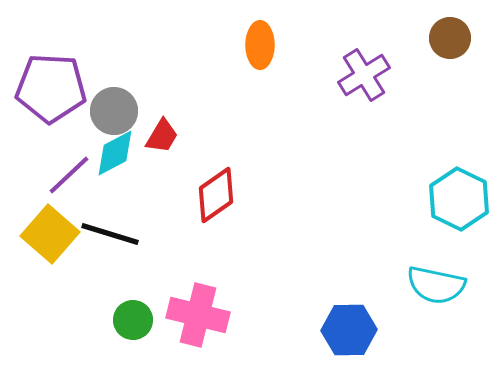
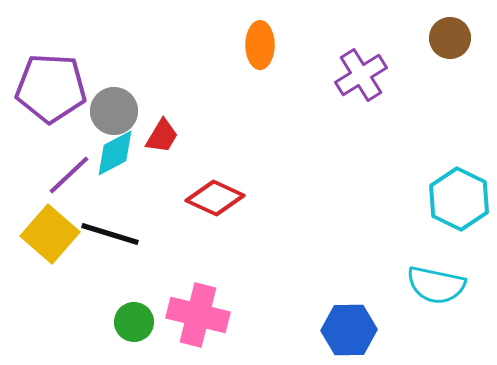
purple cross: moved 3 px left
red diamond: moved 1 px left, 3 px down; rotated 60 degrees clockwise
green circle: moved 1 px right, 2 px down
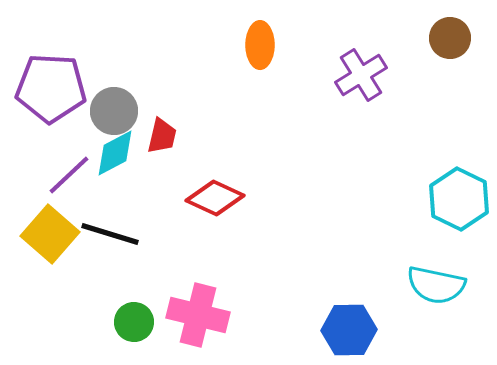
red trapezoid: rotated 18 degrees counterclockwise
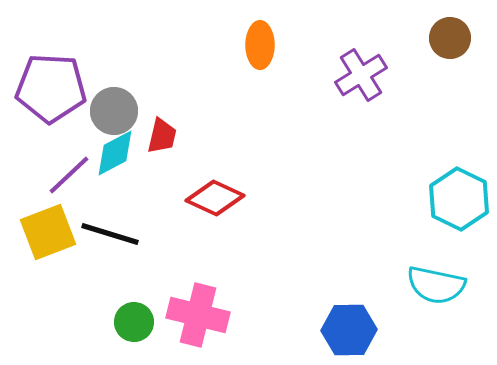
yellow square: moved 2 px left, 2 px up; rotated 28 degrees clockwise
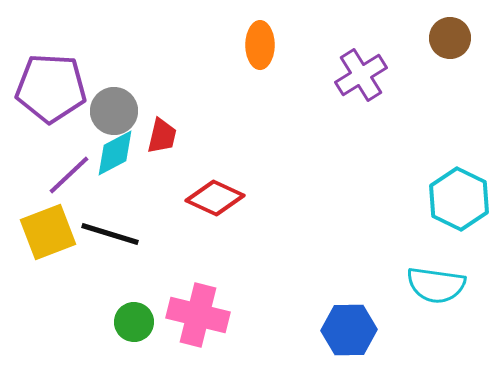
cyan semicircle: rotated 4 degrees counterclockwise
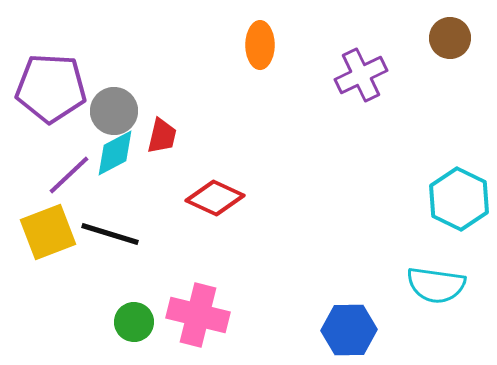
purple cross: rotated 6 degrees clockwise
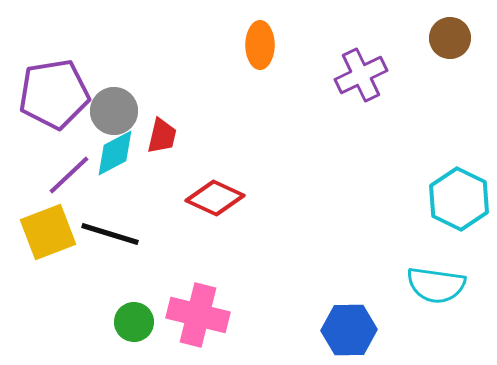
purple pentagon: moved 3 px right, 6 px down; rotated 12 degrees counterclockwise
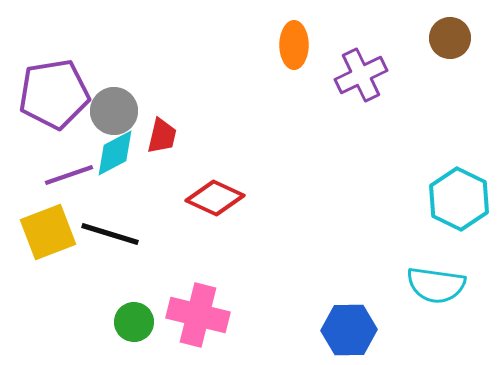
orange ellipse: moved 34 px right
purple line: rotated 24 degrees clockwise
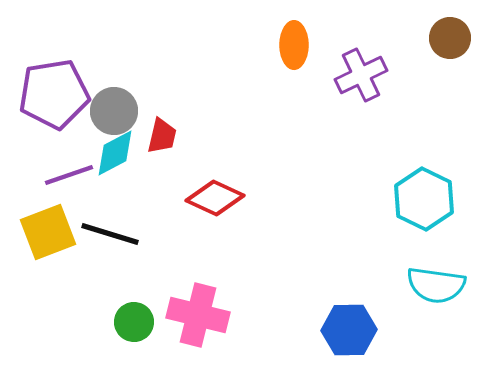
cyan hexagon: moved 35 px left
